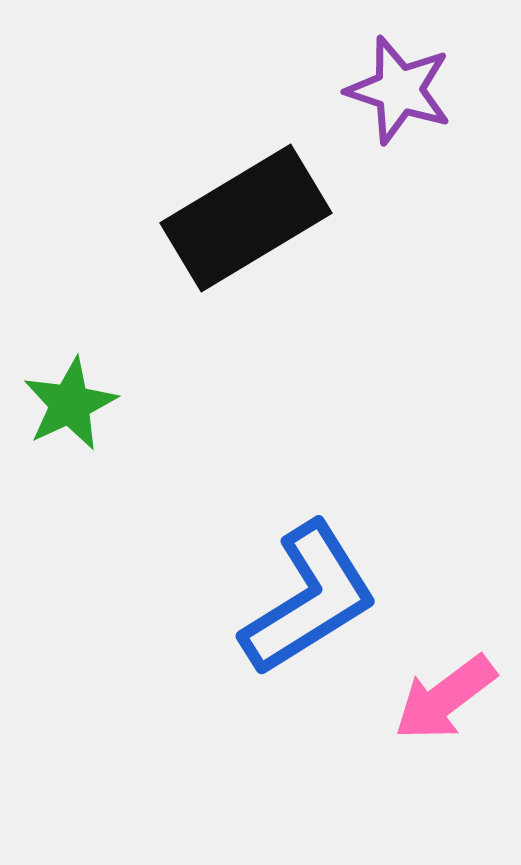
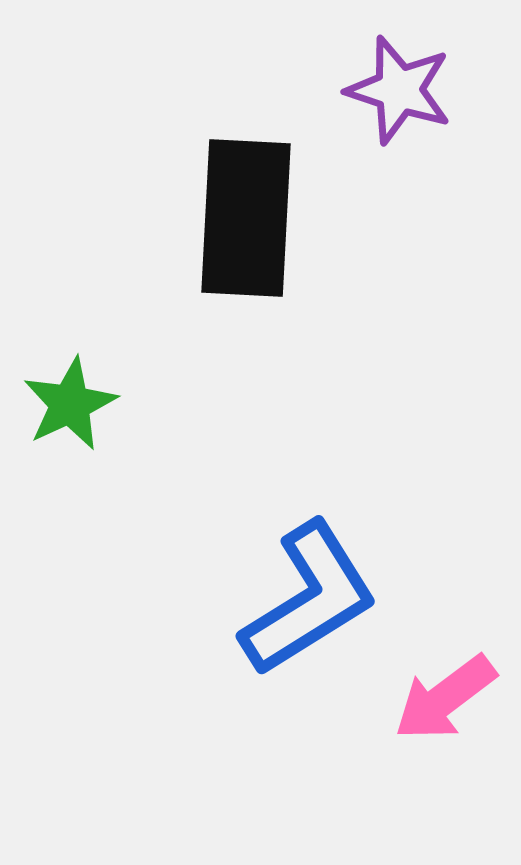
black rectangle: rotated 56 degrees counterclockwise
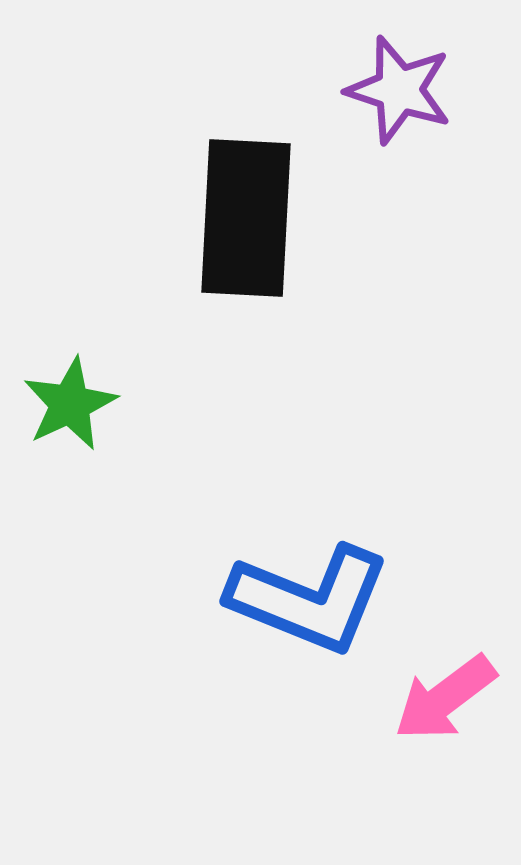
blue L-shape: rotated 54 degrees clockwise
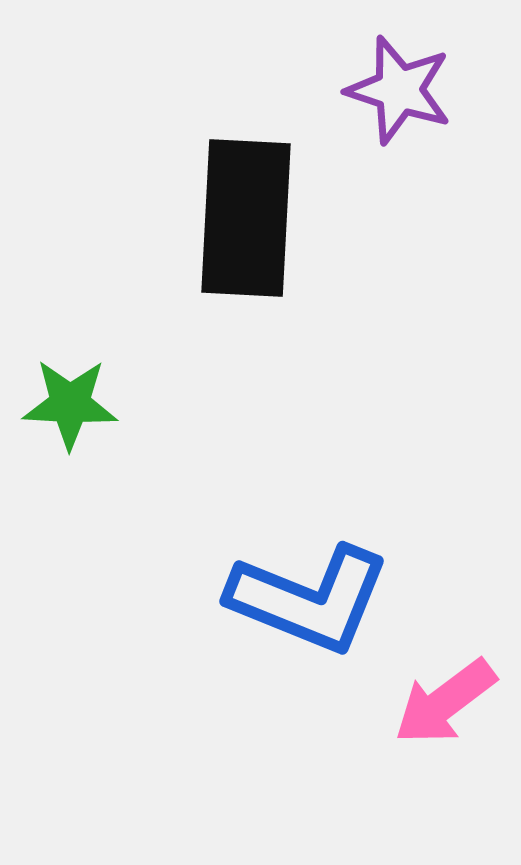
green star: rotated 28 degrees clockwise
pink arrow: moved 4 px down
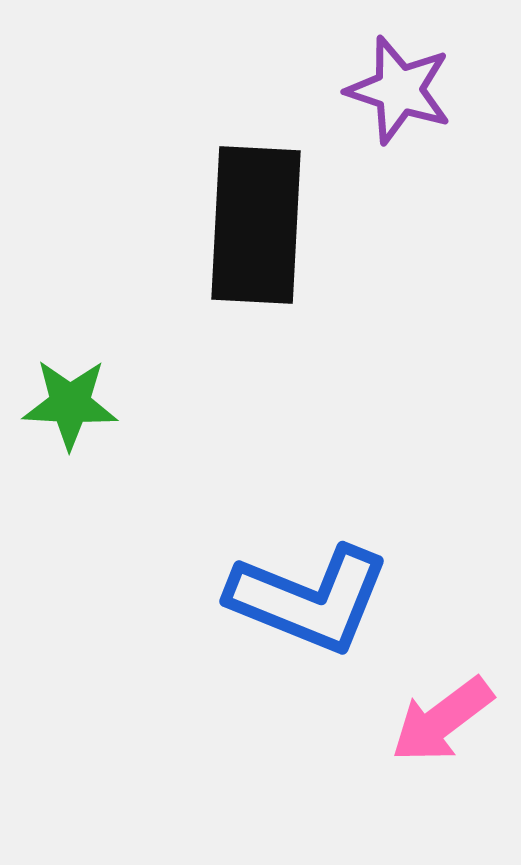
black rectangle: moved 10 px right, 7 px down
pink arrow: moved 3 px left, 18 px down
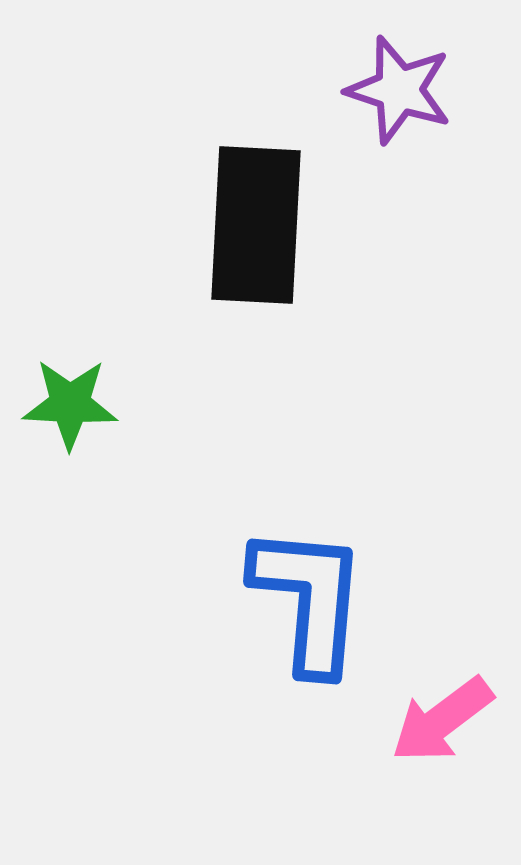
blue L-shape: rotated 107 degrees counterclockwise
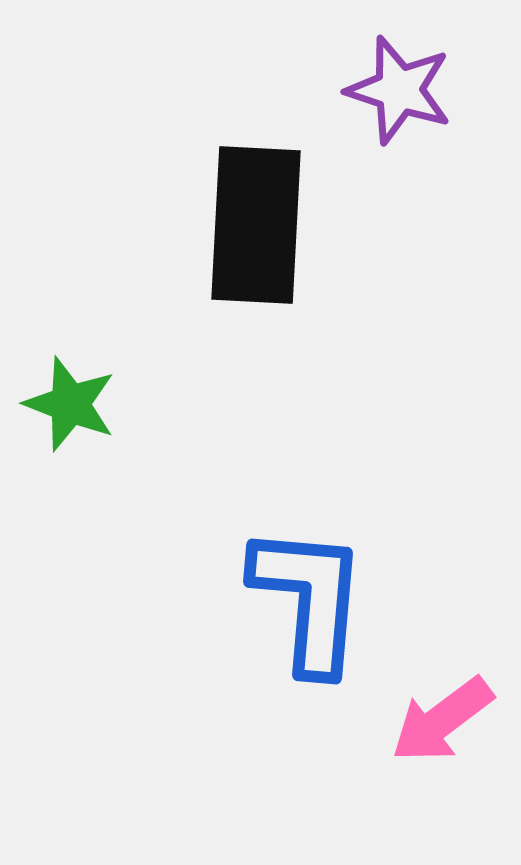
green star: rotated 18 degrees clockwise
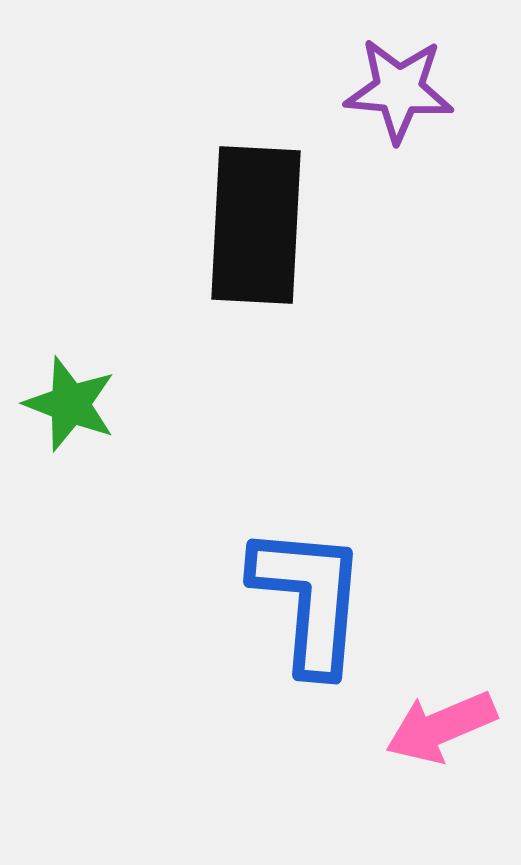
purple star: rotated 13 degrees counterclockwise
pink arrow: moved 1 px left, 7 px down; rotated 14 degrees clockwise
